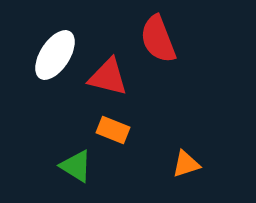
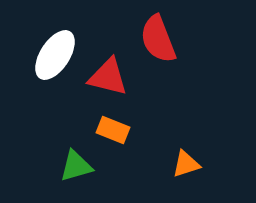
green triangle: rotated 48 degrees counterclockwise
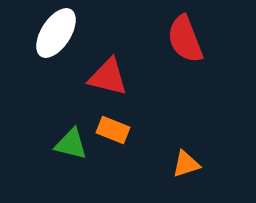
red semicircle: moved 27 px right
white ellipse: moved 1 px right, 22 px up
green triangle: moved 5 px left, 22 px up; rotated 30 degrees clockwise
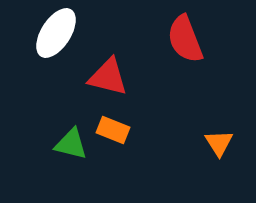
orange triangle: moved 33 px right, 21 px up; rotated 44 degrees counterclockwise
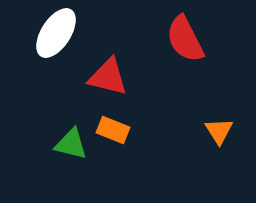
red semicircle: rotated 6 degrees counterclockwise
orange triangle: moved 12 px up
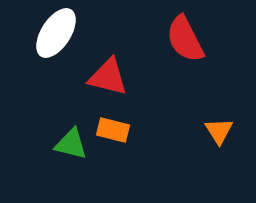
orange rectangle: rotated 8 degrees counterclockwise
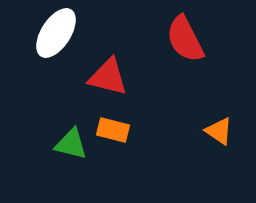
orange triangle: rotated 24 degrees counterclockwise
